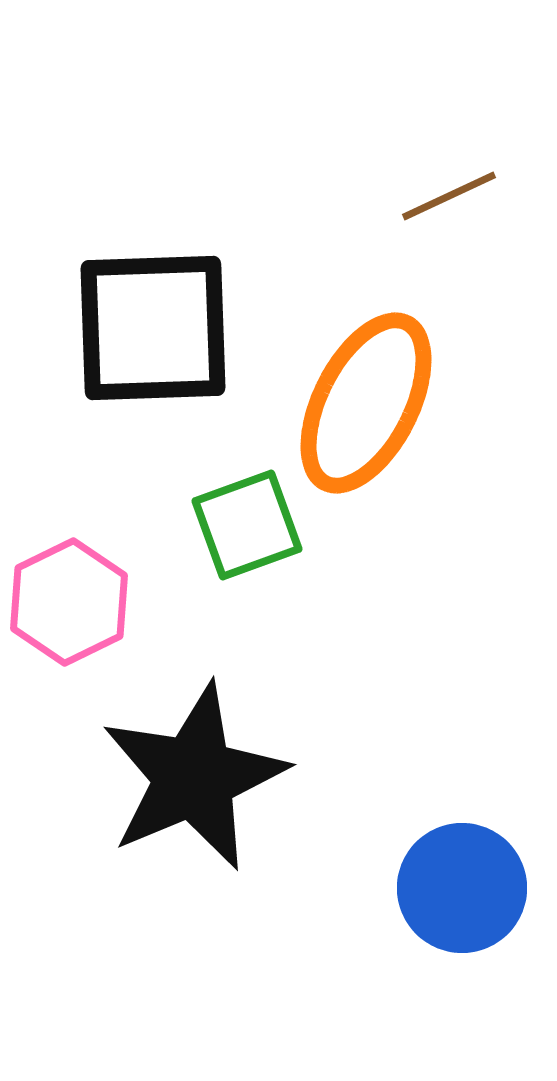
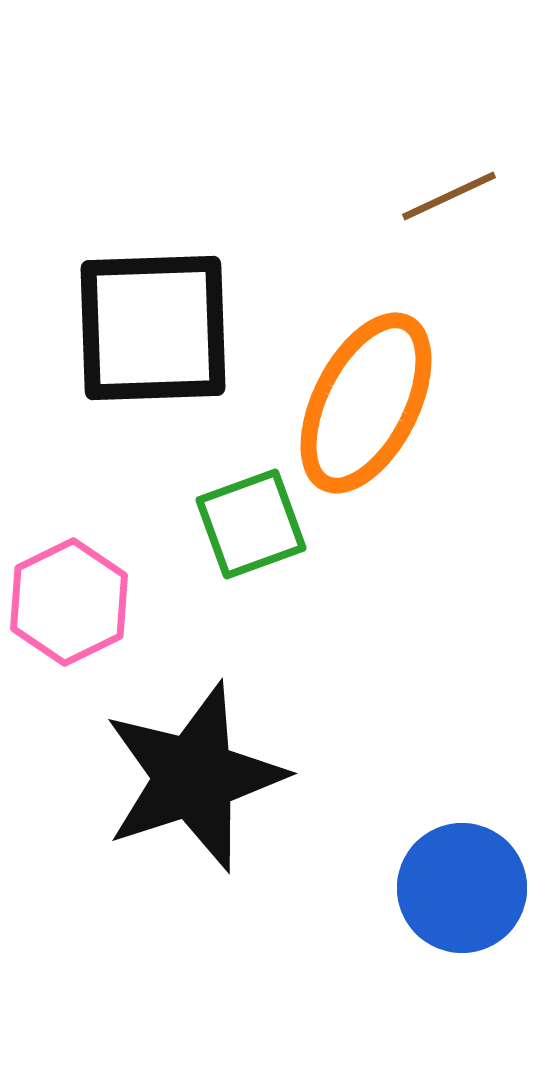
green square: moved 4 px right, 1 px up
black star: rotated 5 degrees clockwise
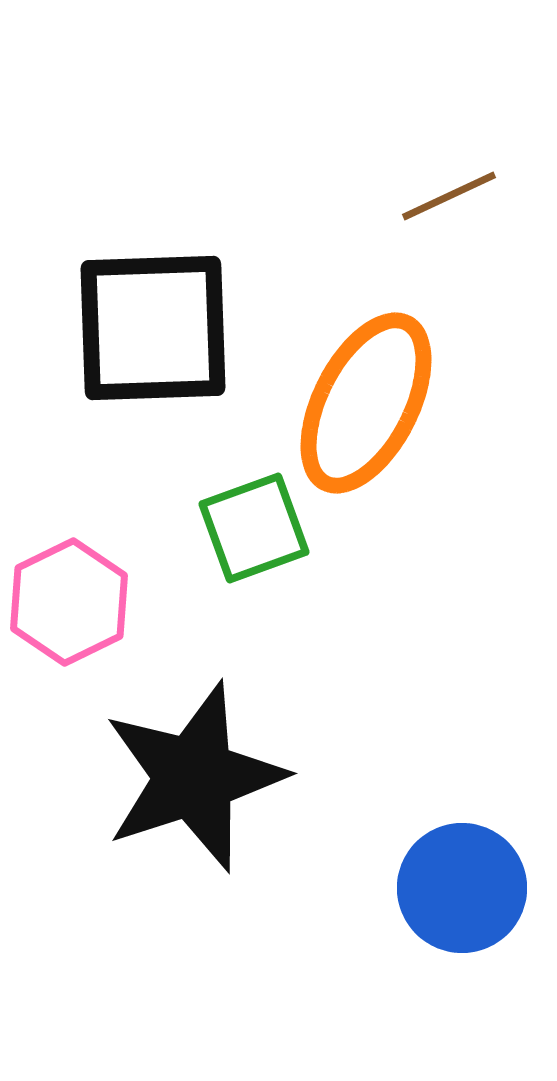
green square: moved 3 px right, 4 px down
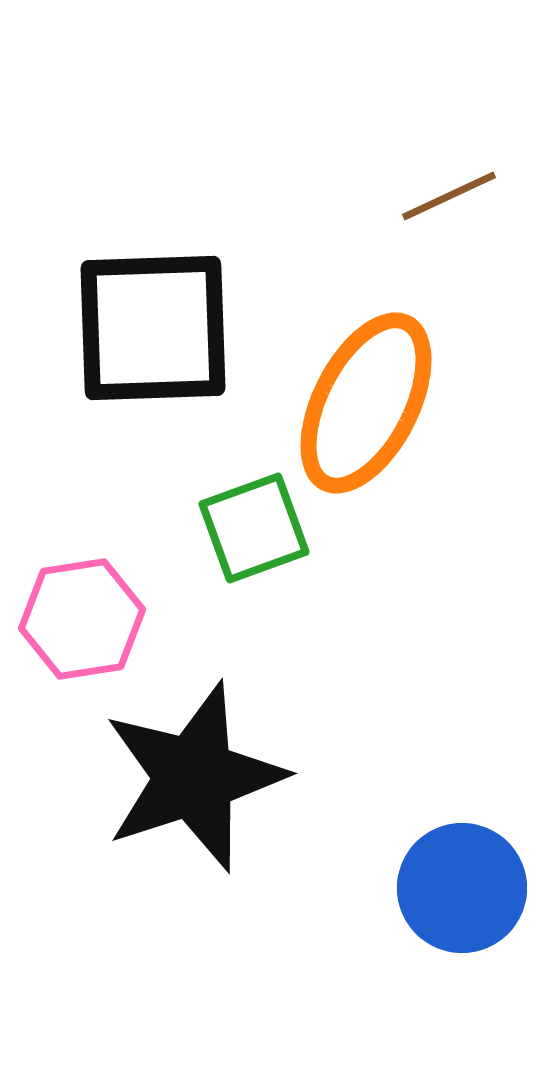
pink hexagon: moved 13 px right, 17 px down; rotated 17 degrees clockwise
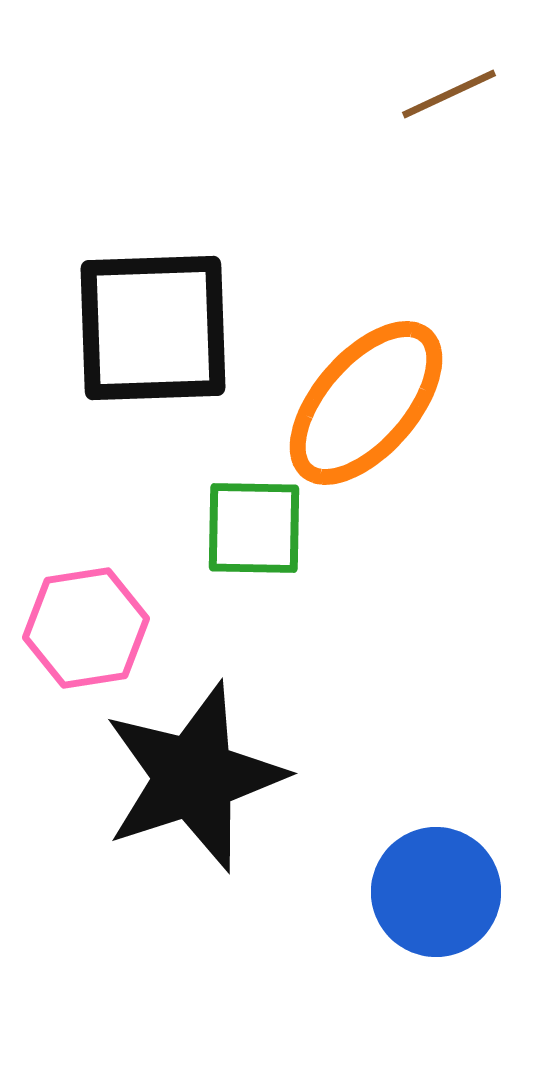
brown line: moved 102 px up
orange ellipse: rotated 14 degrees clockwise
green square: rotated 21 degrees clockwise
pink hexagon: moved 4 px right, 9 px down
blue circle: moved 26 px left, 4 px down
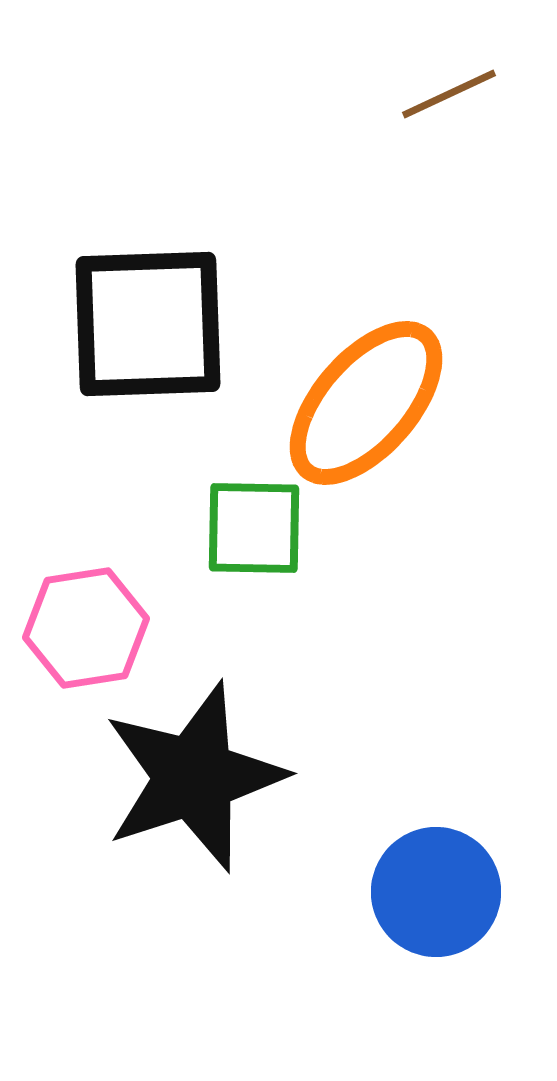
black square: moved 5 px left, 4 px up
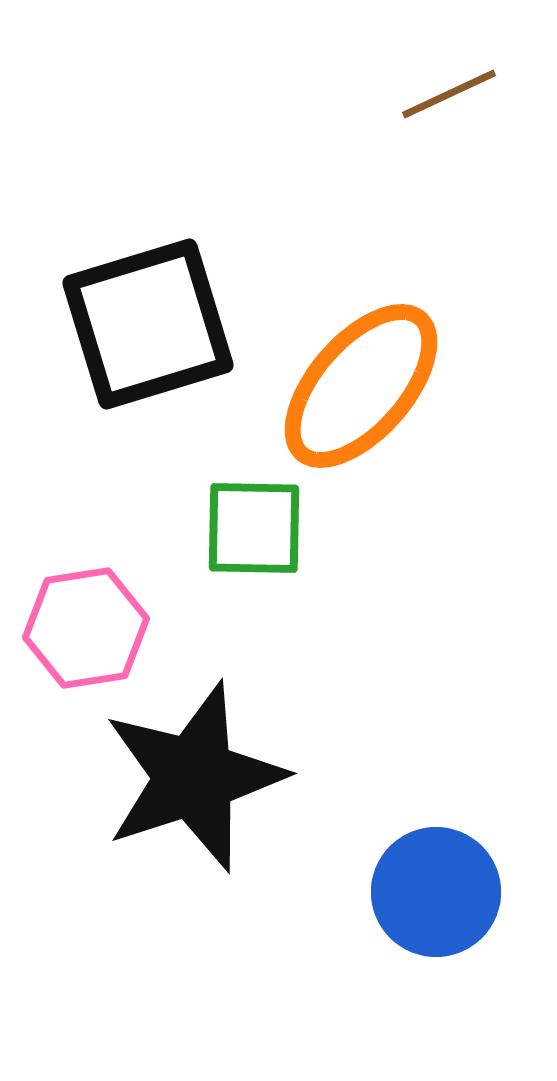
black square: rotated 15 degrees counterclockwise
orange ellipse: moved 5 px left, 17 px up
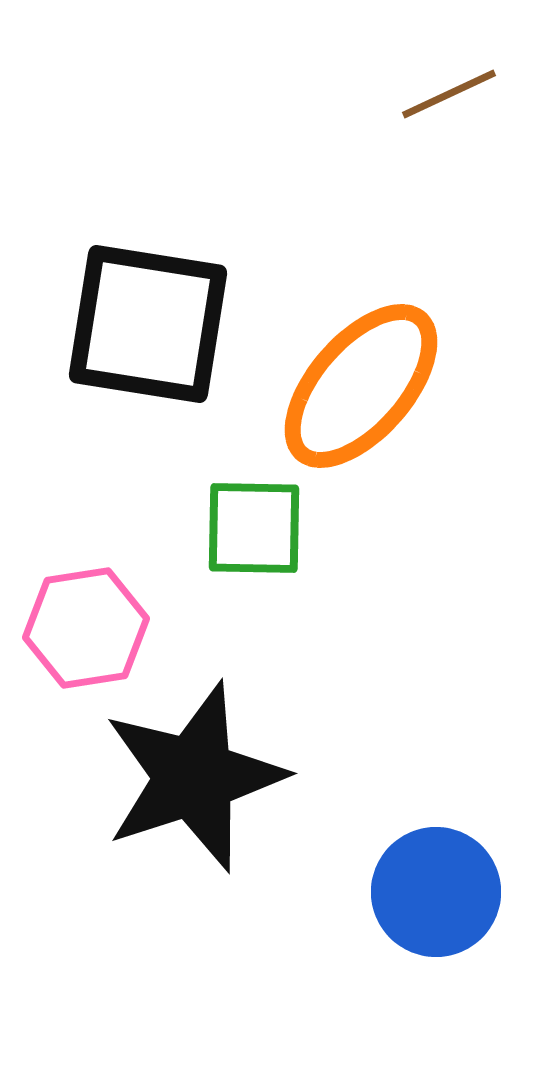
black square: rotated 26 degrees clockwise
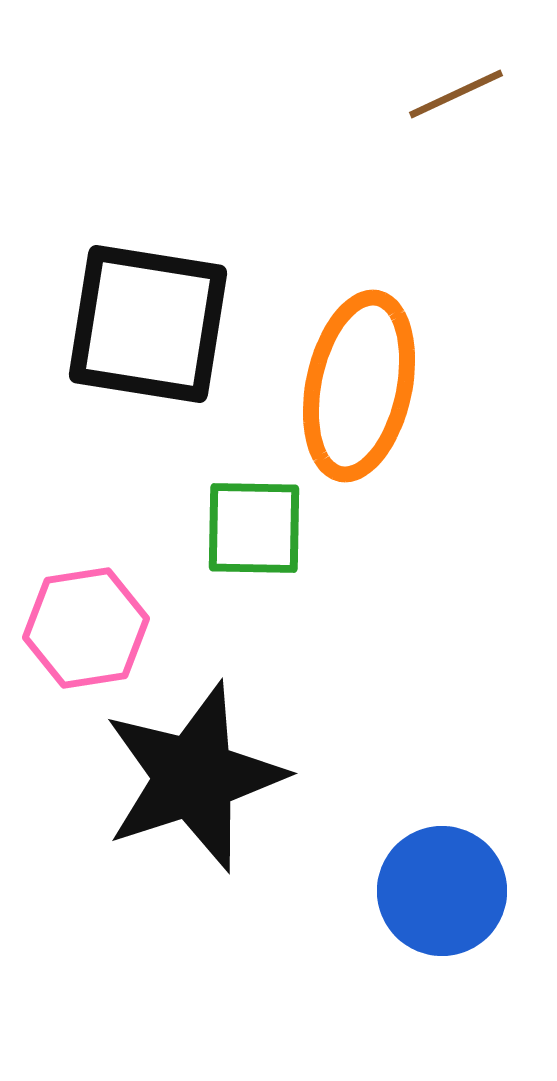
brown line: moved 7 px right
orange ellipse: moved 2 px left; rotated 29 degrees counterclockwise
blue circle: moved 6 px right, 1 px up
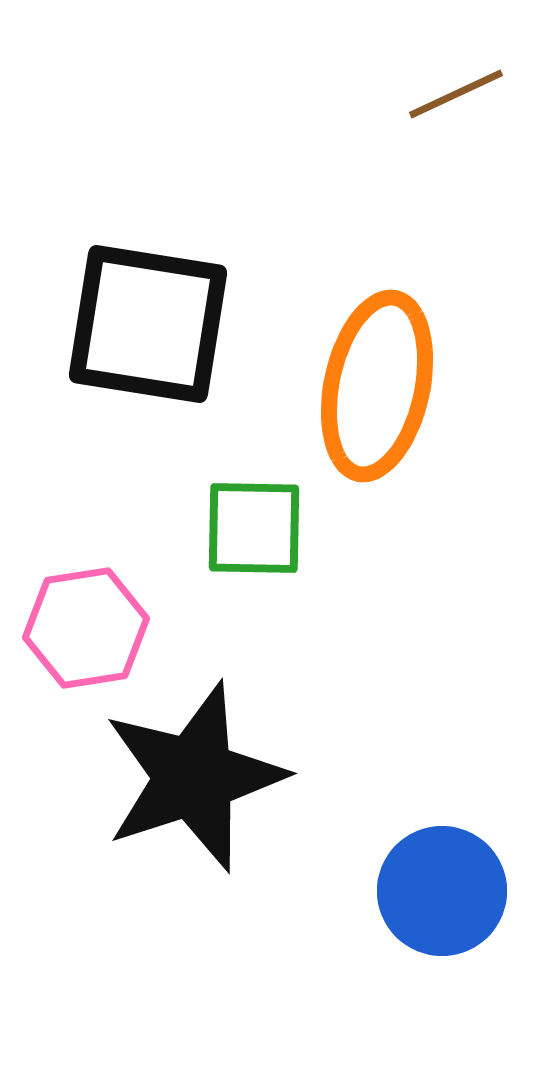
orange ellipse: moved 18 px right
